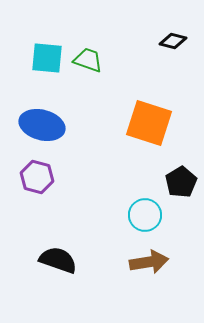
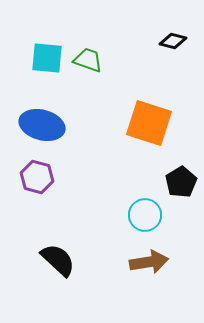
black semicircle: rotated 24 degrees clockwise
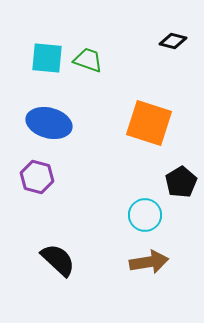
blue ellipse: moved 7 px right, 2 px up
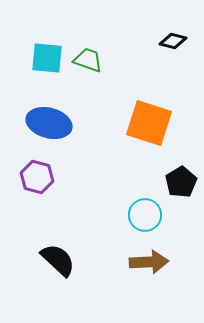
brown arrow: rotated 6 degrees clockwise
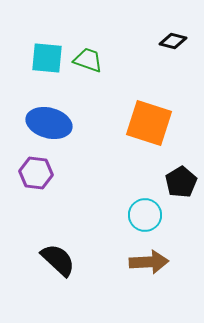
purple hexagon: moved 1 px left, 4 px up; rotated 8 degrees counterclockwise
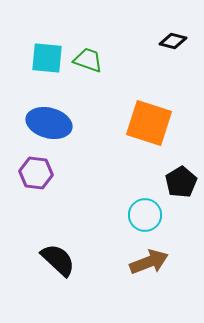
brown arrow: rotated 18 degrees counterclockwise
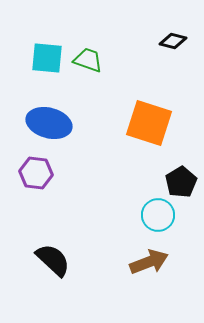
cyan circle: moved 13 px right
black semicircle: moved 5 px left
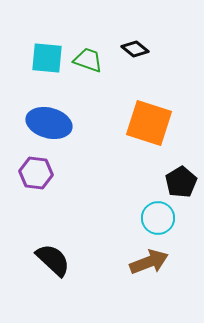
black diamond: moved 38 px left, 8 px down; rotated 24 degrees clockwise
cyan circle: moved 3 px down
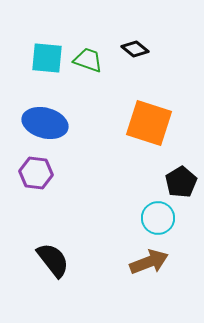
blue ellipse: moved 4 px left
black semicircle: rotated 9 degrees clockwise
